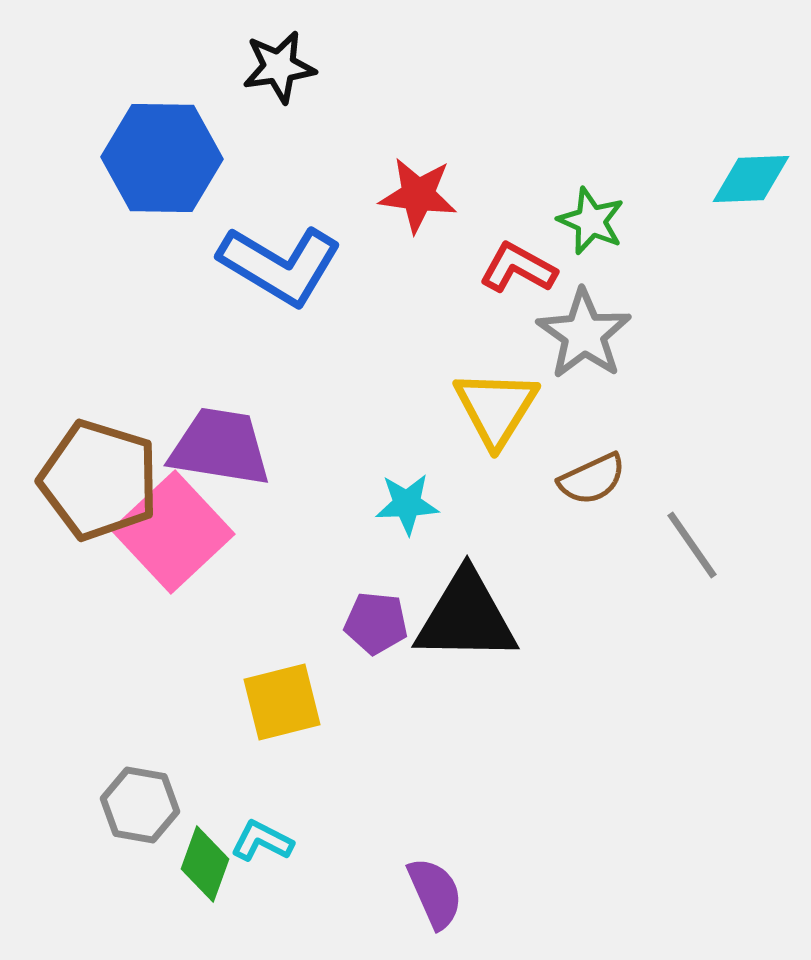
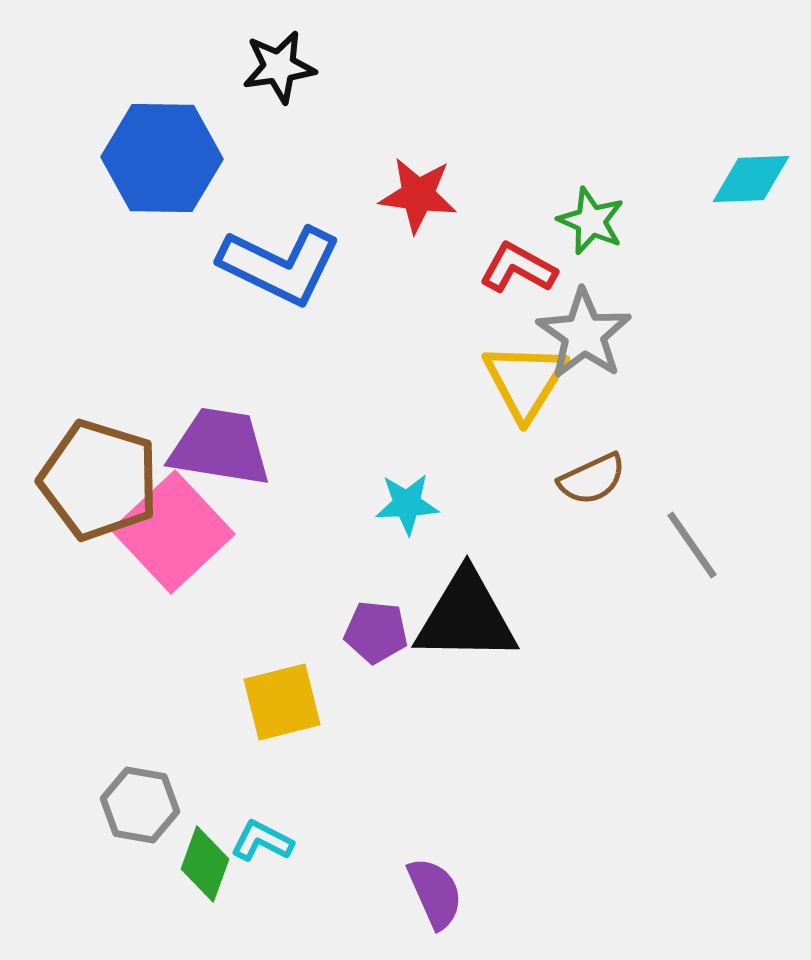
blue L-shape: rotated 5 degrees counterclockwise
yellow triangle: moved 29 px right, 27 px up
purple pentagon: moved 9 px down
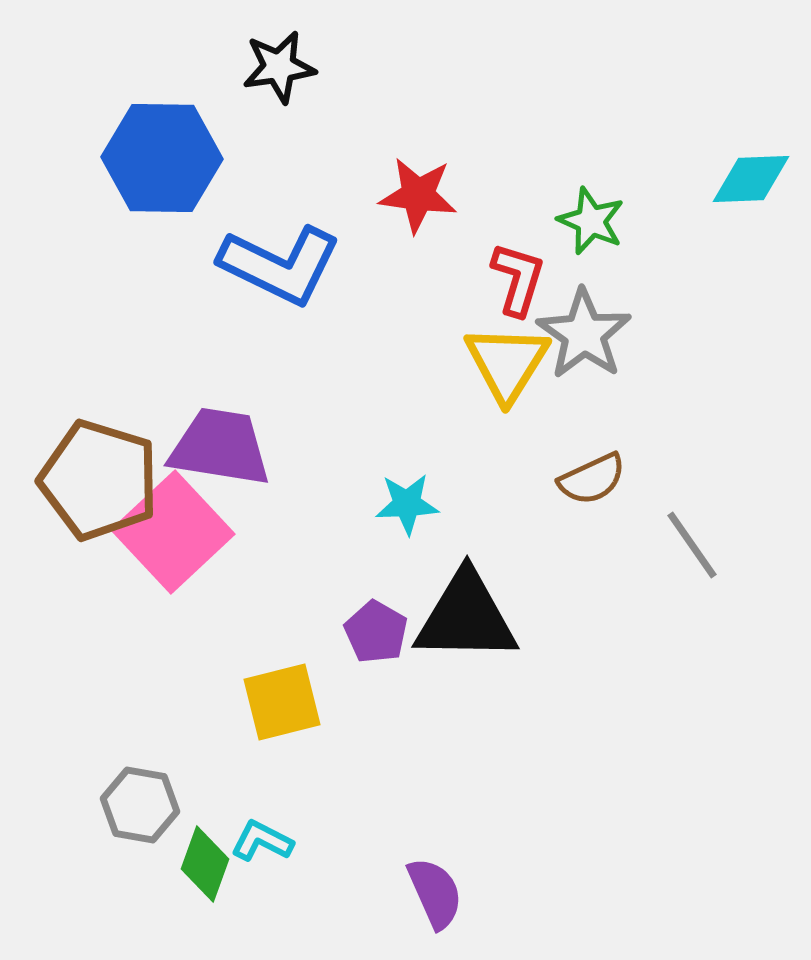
red L-shape: moved 11 px down; rotated 78 degrees clockwise
yellow triangle: moved 18 px left, 18 px up
purple pentagon: rotated 24 degrees clockwise
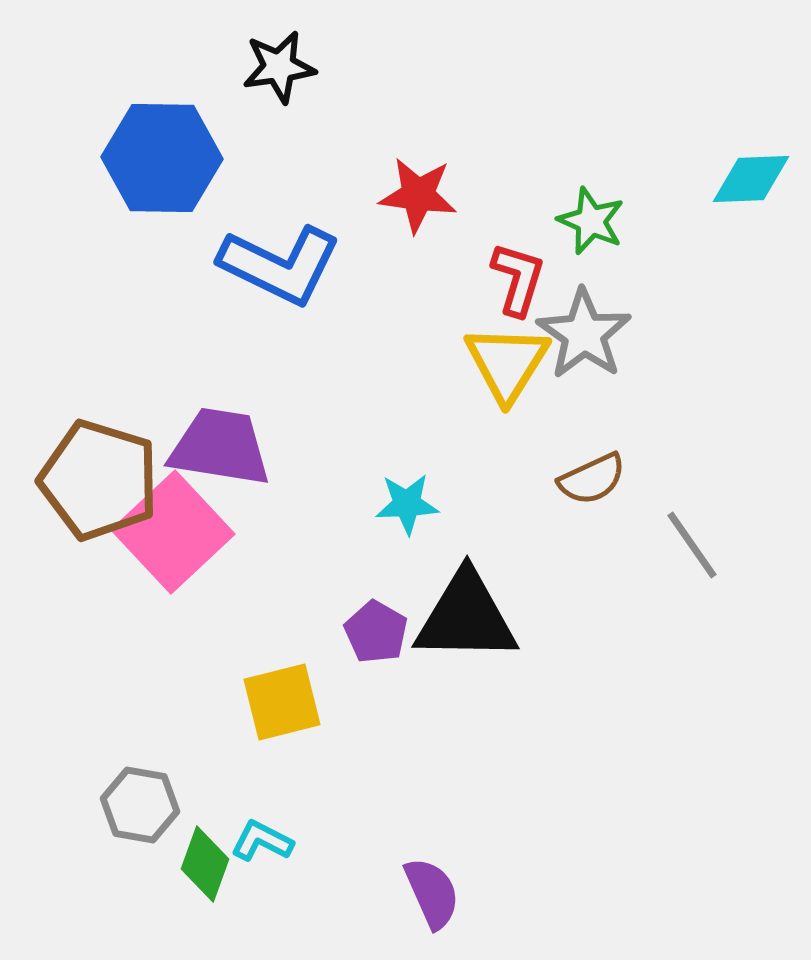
purple semicircle: moved 3 px left
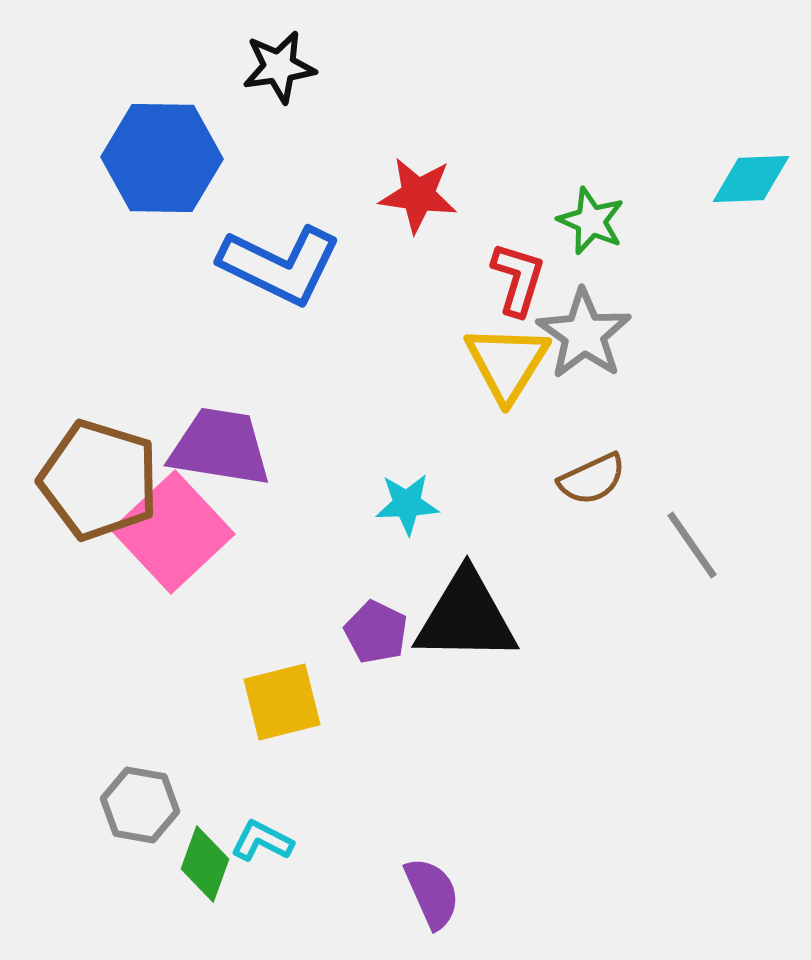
purple pentagon: rotated 4 degrees counterclockwise
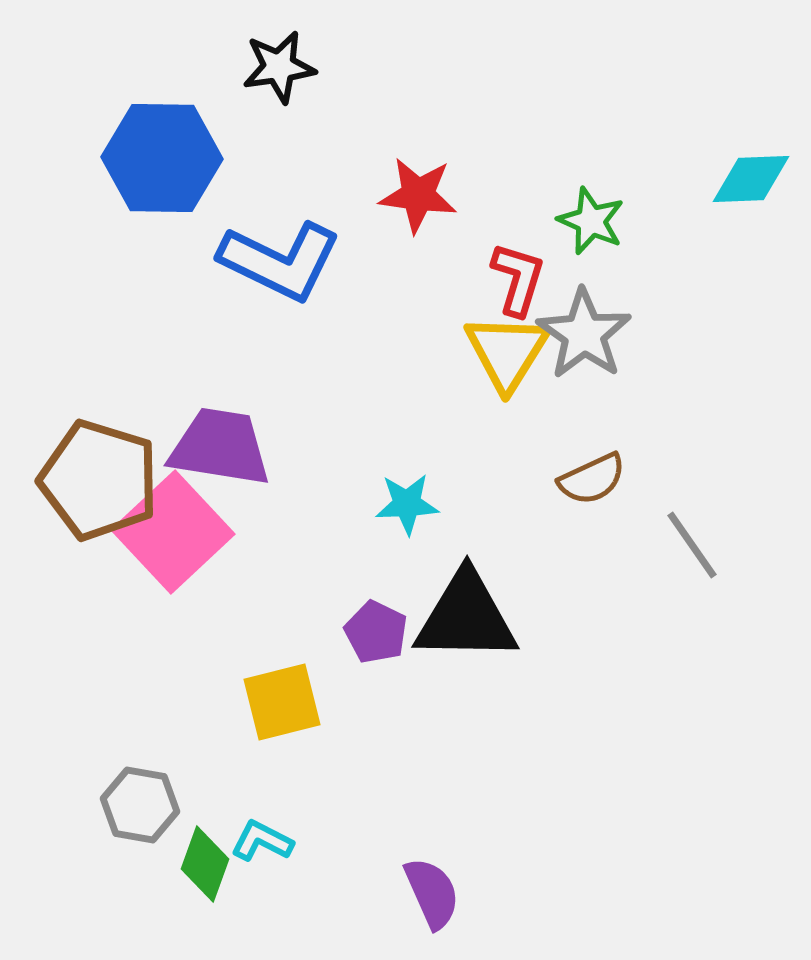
blue L-shape: moved 4 px up
yellow triangle: moved 11 px up
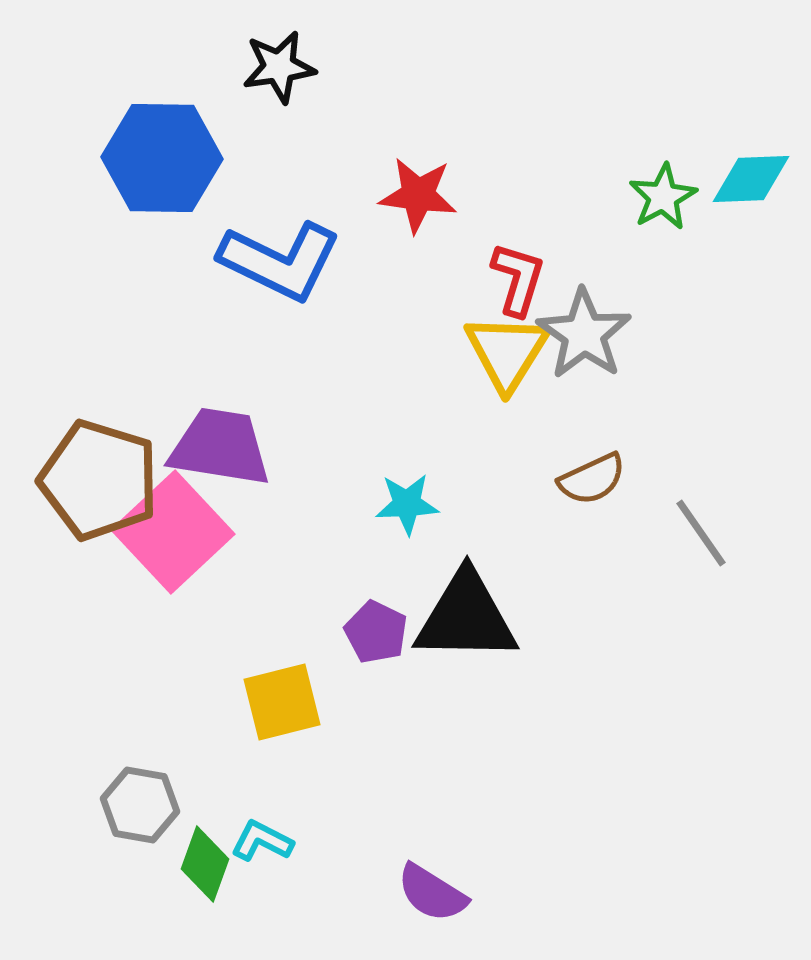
green star: moved 72 px right, 24 px up; rotated 20 degrees clockwise
gray line: moved 9 px right, 12 px up
purple semicircle: rotated 146 degrees clockwise
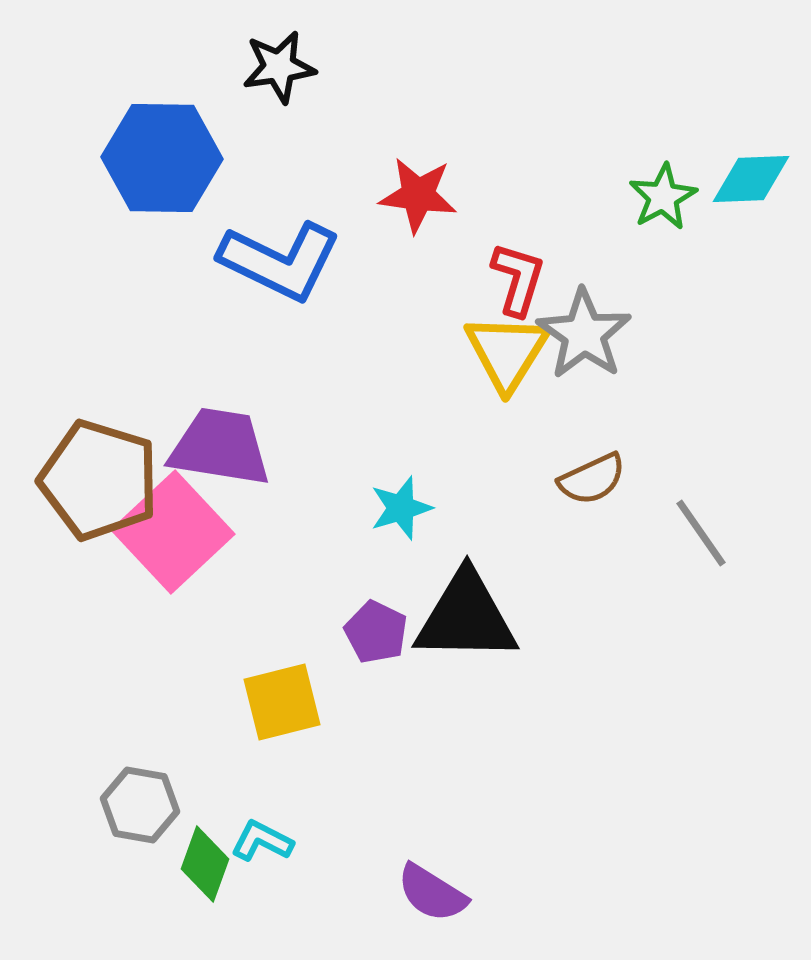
cyan star: moved 6 px left, 4 px down; rotated 14 degrees counterclockwise
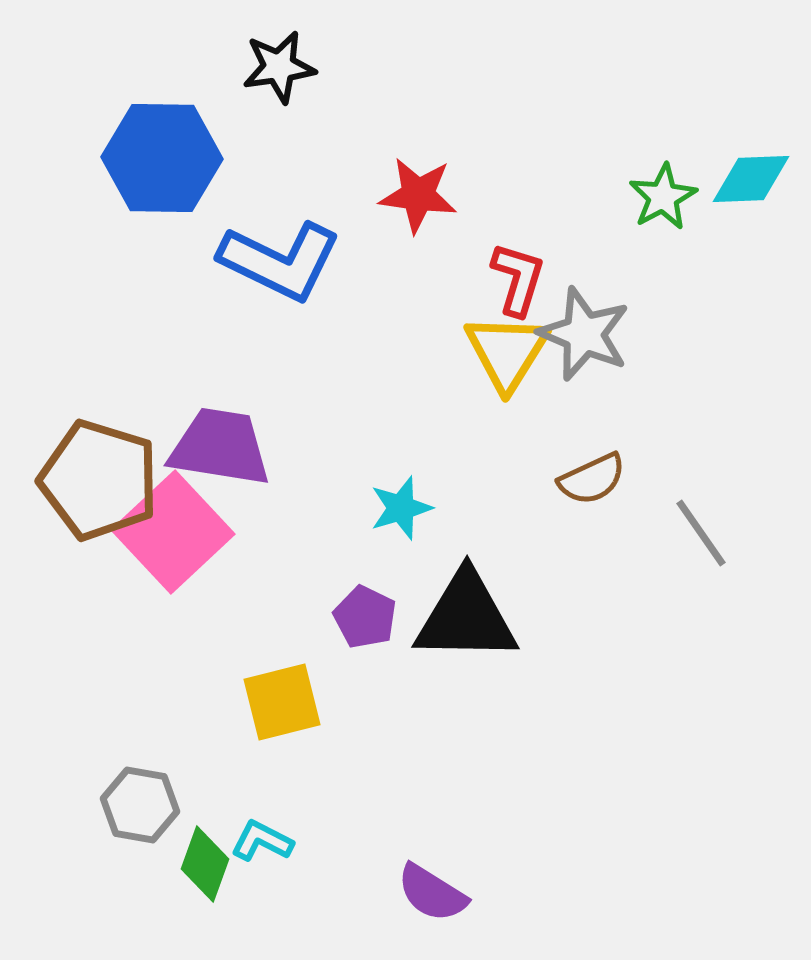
gray star: rotated 12 degrees counterclockwise
purple pentagon: moved 11 px left, 15 px up
